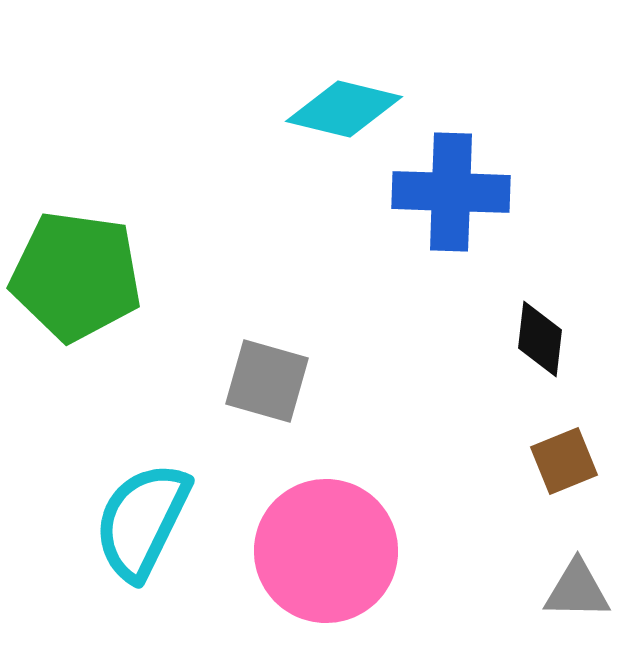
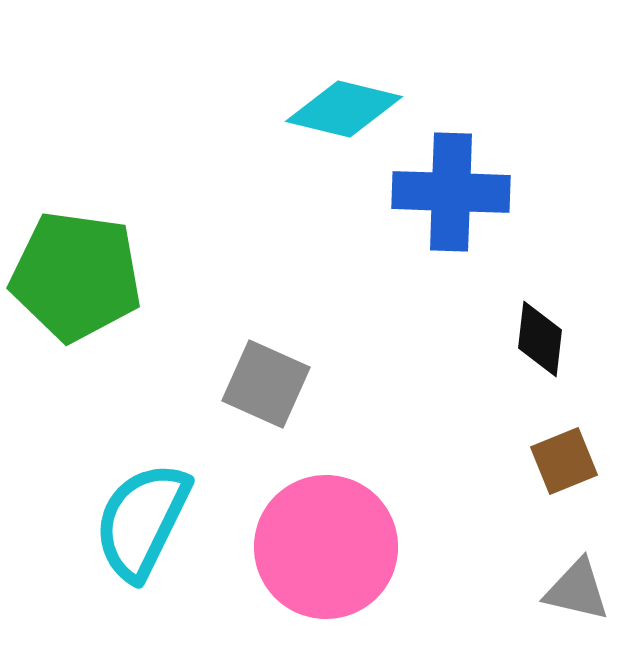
gray square: moved 1 px left, 3 px down; rotated 8 degrees clockwise
pink circle: moved 4 px up
gray triangle: rotated 12 degrees clockwise
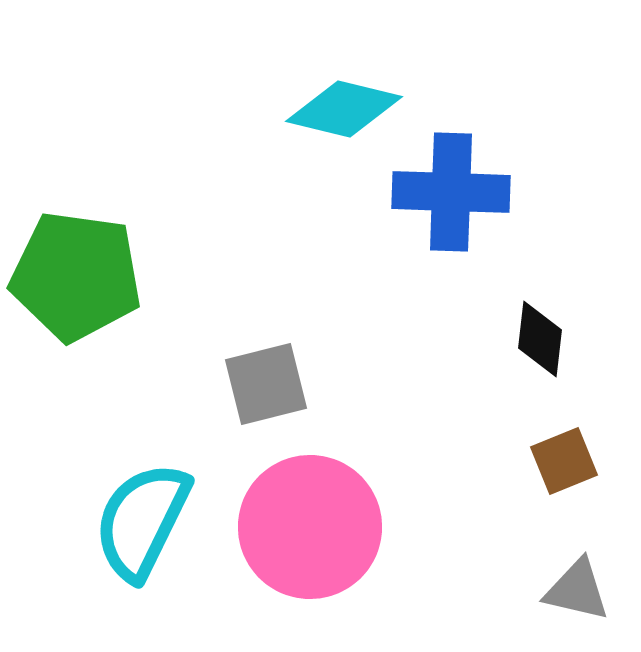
gray square: rotated 38 degrees counterclockwise
pink circle: moved 16 px left, 20 px up
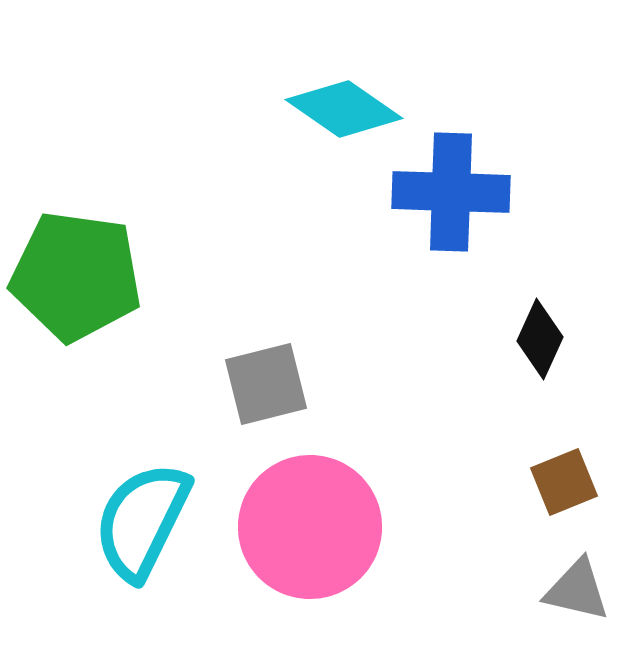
cyan diamond: rotated 21 degrees clockwise
black diamond: rotated 18 degrees clockwise
brown square: moved 21 px down
